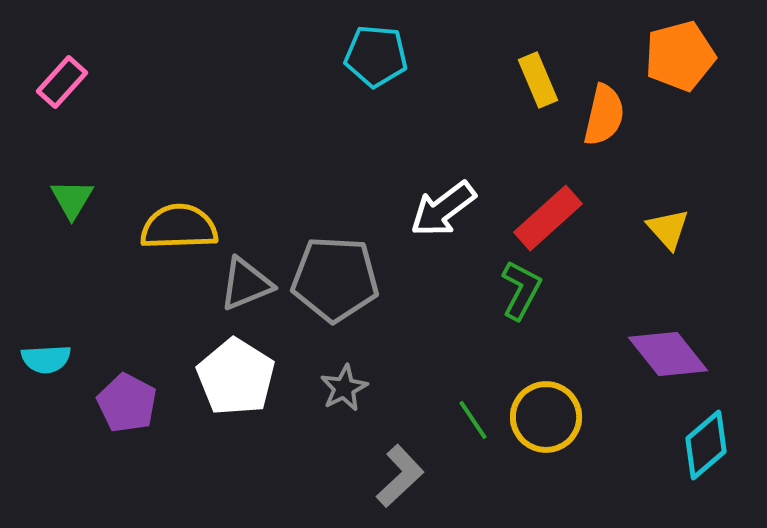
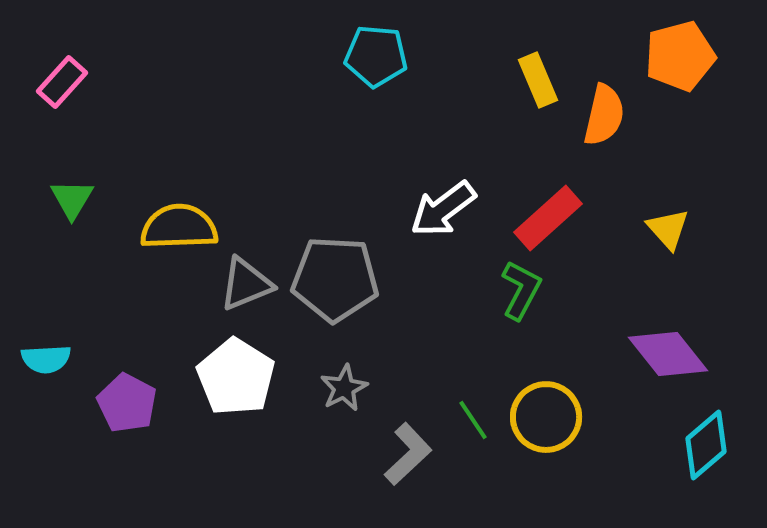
gray L-shape: moved 8 px right, 22 px up
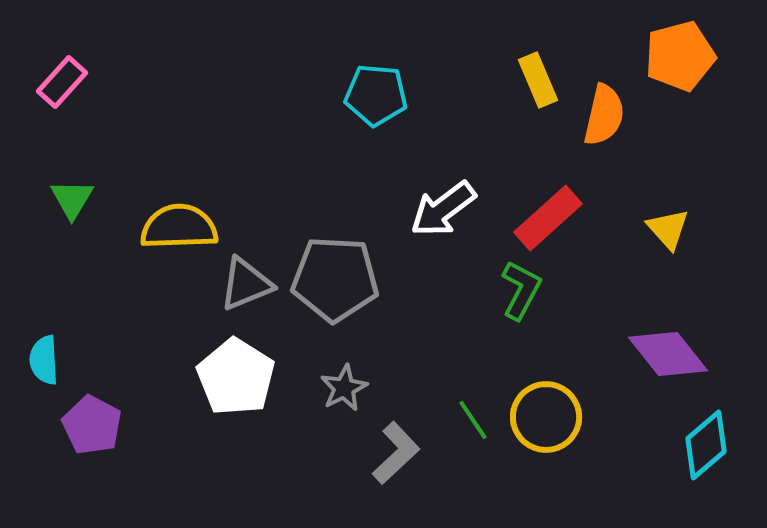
cyan pentagon: moved 39 px down
cyan semicircle: moved 2 px left, 1 px down; rotated 90 degrees clockwise
purple pentagon: moved 35 px left, 22 px down
gray L-shape: moved 12 px left, 1 px up
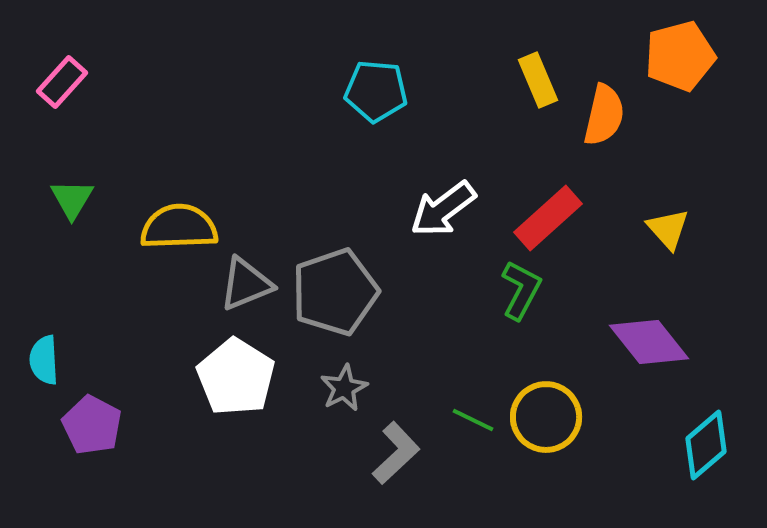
cyan pentagon: moved 4 px up
gray pentagon: moved 13 px down; rotated 22 degrees counterclockwise
purple diamond: moved 19 px left, 12 px up
green line: rotated 30 degrees counterclockwise
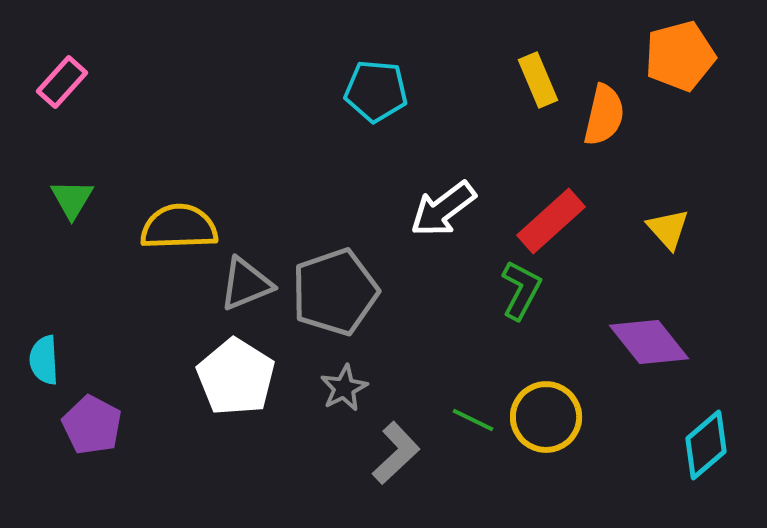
red rectangle: moved 3 px right, 3 px down
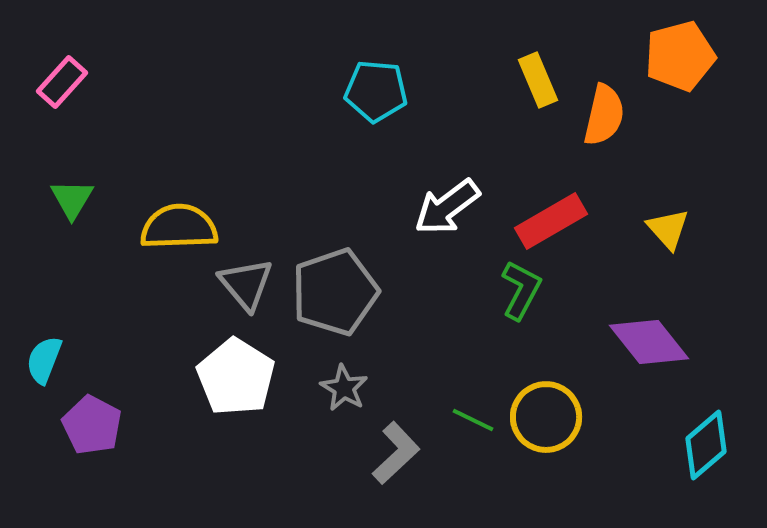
white arrow: moved 4 px right, 2 px up
red rectangle: rotated 12 degrees clockwise
gray triangle: rotated 48 degrees counterclockwise
cyan semicircle: rotated 24 degrees clockwise
gray star: rotated 15 degrees counterclockwise
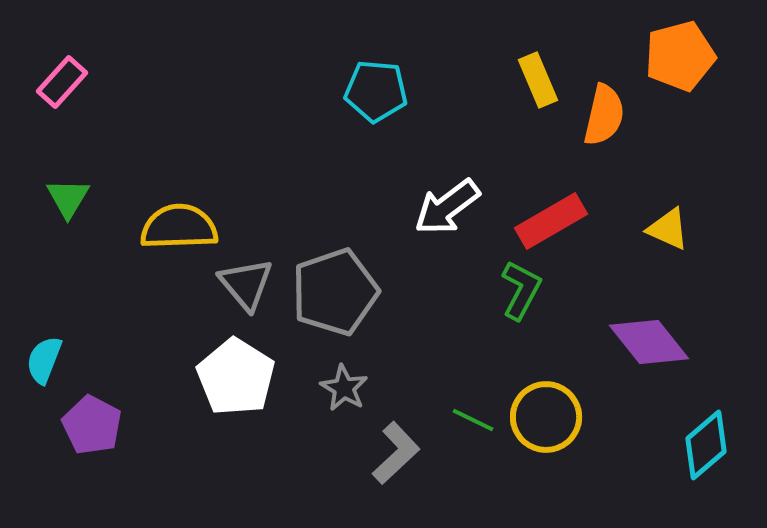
green triangle: moved 4 px left, 1 px up
yellow triangle: rotated 24 degrees counterclockwise
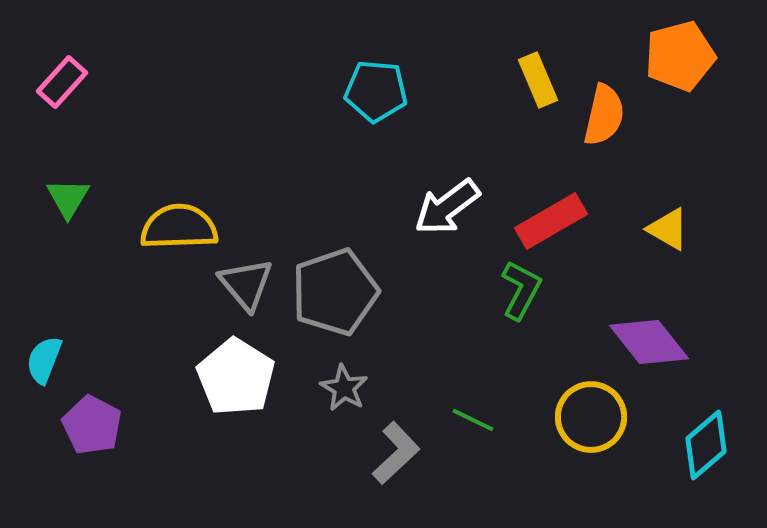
yellow triangle: rotated 6 degrees clockwise
yellow circle: moved 45 px right
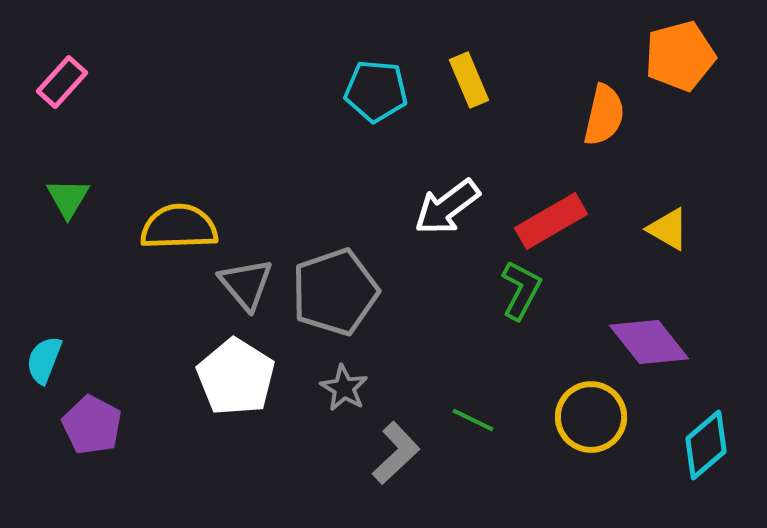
yellow rectangle: moved 69 px left
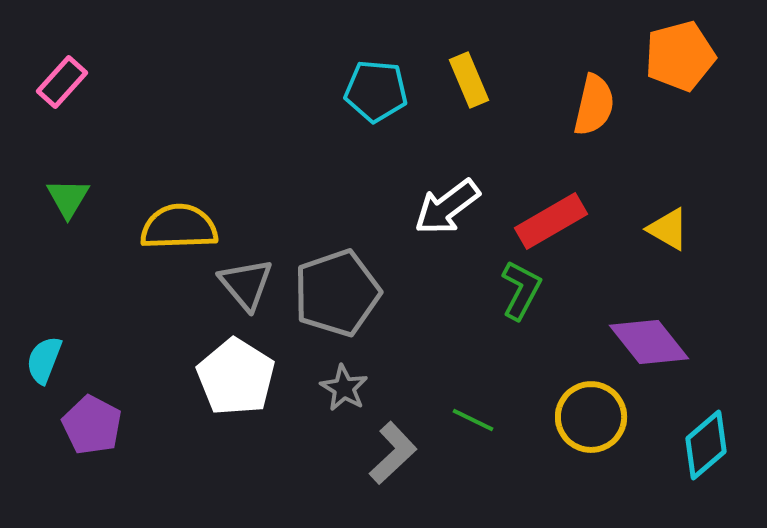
orange semicircle: moved 10 px left, 10 px up
gray pentagon: moved 2 px right, 1 px down
gray L-shape: moved 3 px left
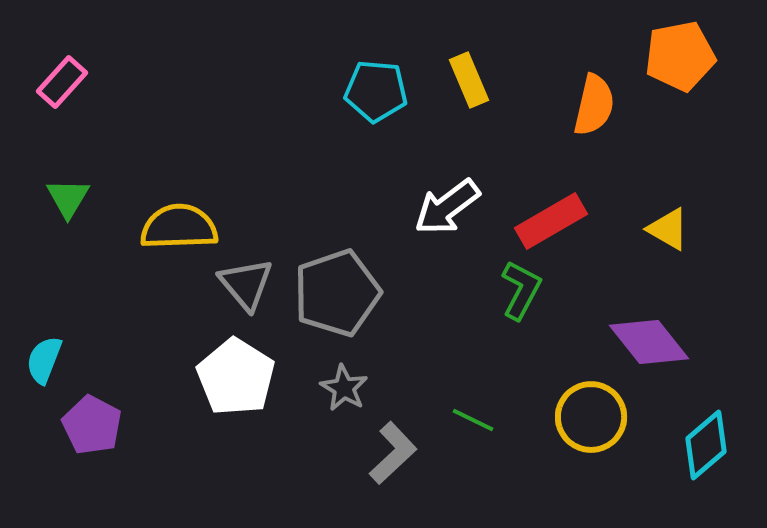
orange pentagon: rotated 4 degrees clockwise
